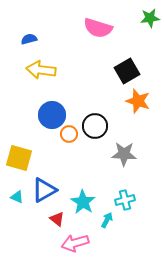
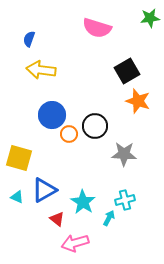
pink semicircle: moved 1 px left
blue semicircle: rotated 56 degrees counterclockwise
cyan arrow: moved 2 px right, 2 px up
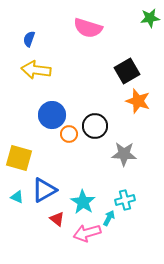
pink semicircle: moved 9 px left
yellow arrow: moved 5 px left
pink arrow: moved 12 px right, 10 px up
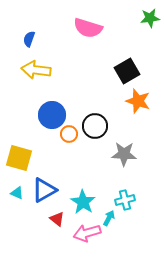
cyan triangle: moved 4 px up
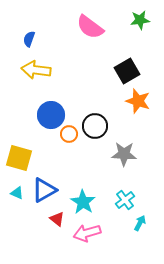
green star: moved 10 px left, 2 px down
pink semicircle: moved 2 px right, 1 px up; rotated 20 degrees clockwise
blue circle: moved 1 px left
cyan cross: rotated 24 degrees counterclockwise
cyan arrow: moved 31 px right, 5 px down
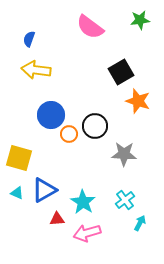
black square: moved 6 px left, 1 px down
red triangle: rotated 42 degrees counterclockwise
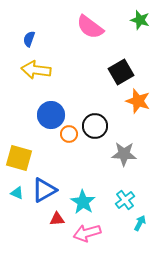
green star: rotated 24 degrees clockwise
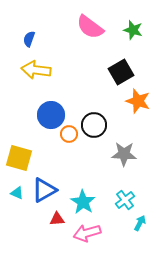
green star: moved 7 px left, 10 px down
black circle: moved 1 px left, 1 px up
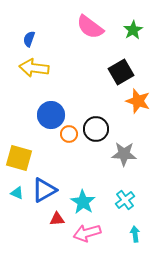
green star: rotated 24 degrees clockwise
yellow arrow: moved 2 px left, 2 px up
black circle: moved 2 px right, 4 px down
cyan arrow: moved 5 px left, 11 px down; rotated 35 degrees counterclockwise
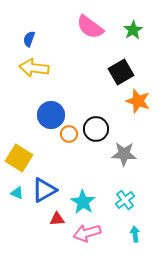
yellow square: rotated 16 degrees clockwise
